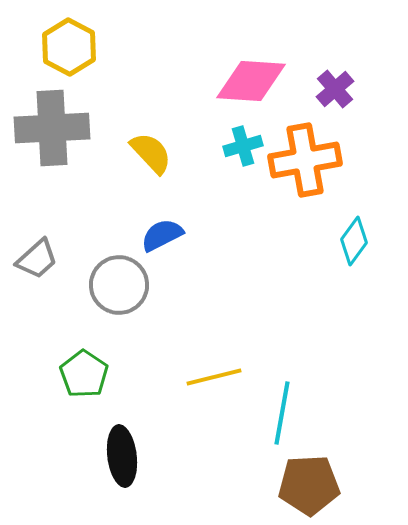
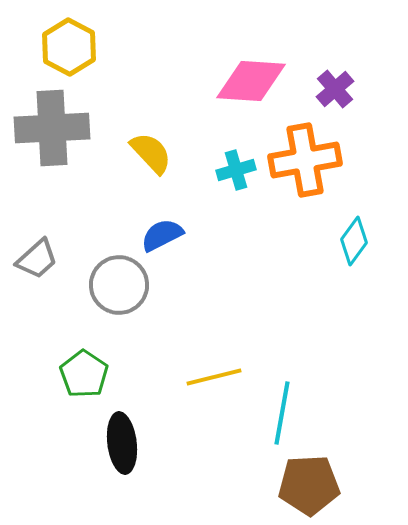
cyan cross: moved 7 px left, 24 px down
black ellipse: moved 13 px up
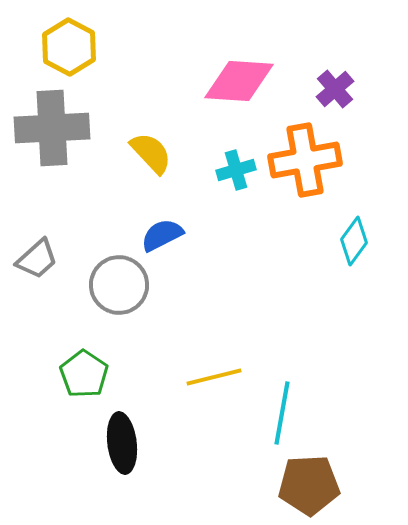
pink diamond: moved 12 px left
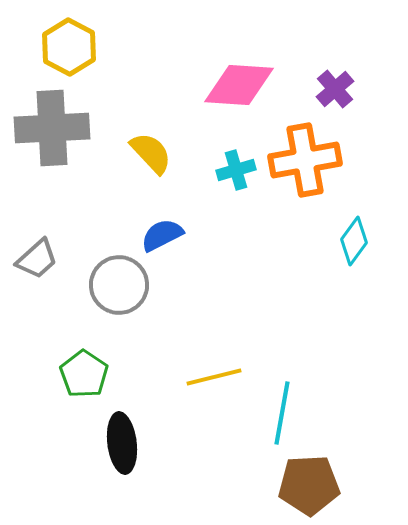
pink diamond: moved 4 px down
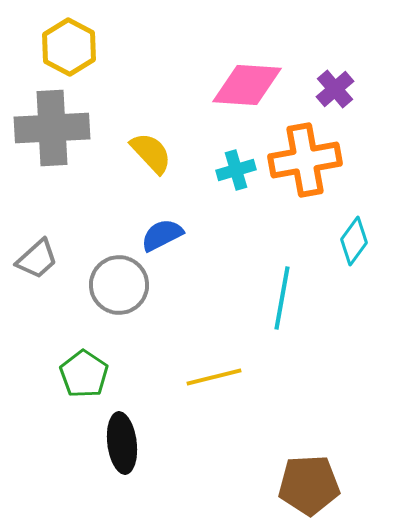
pink diamond: moved 8 px right
cyan line: moved 115 px up
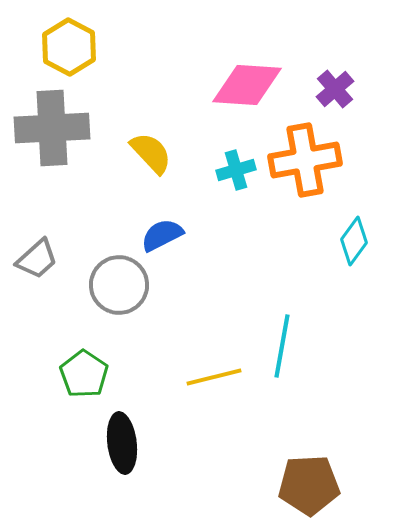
cyan line: moved 48 px down
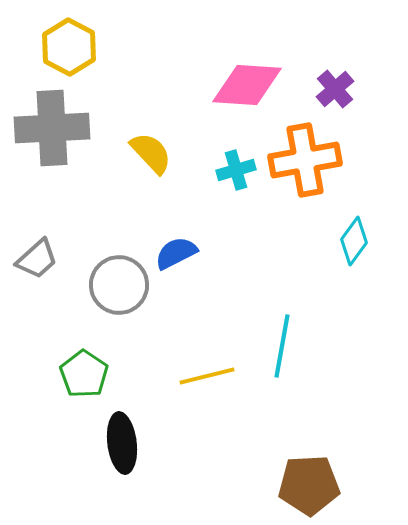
blue semicircle: moved 14 px right, 18 px down
yellow line: moved 7 px left, 1 px up
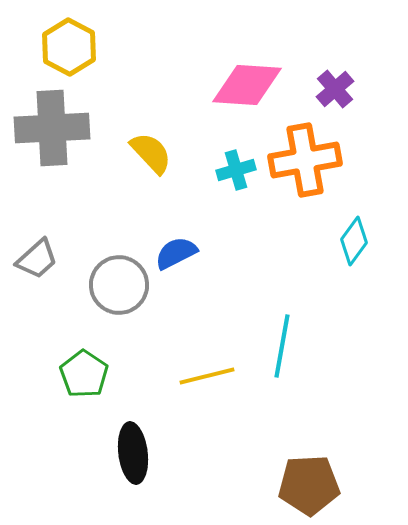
black ellipse: moved 11 px right, 10 px down
